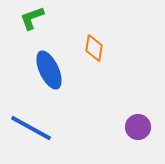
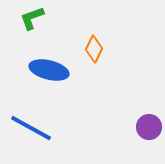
orange diamond: moved 1 px down; rotated 16 degrees clockwise
blue ellipse: rotated 51 degrees counterclockwise
purple circle: moved 11 px right
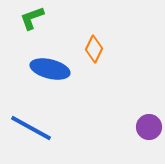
blue ellipse: moved 1 px right, 1 px up
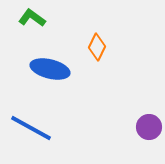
green L-shape: rotated 56 degrees clockwise
orange diamond: moved 3 px right, 2 px up
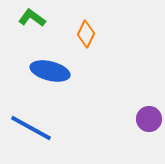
orange diamond: moved 11 px left, 13 px up
blue ellipse: moved 2 px down
purple circle: moved 8 px up
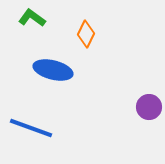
blue ellipse: moved 3 px right, 1 px up
purple circle: moved 12 px up
blue line: rotated 9 degrees counterclockwise
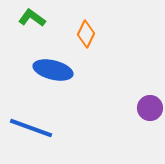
purple circle: moved 1 px right, 1 px down
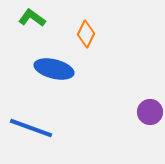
blue ellipse: moved 1 px right, 1 px up
purple circle: moved 4 px down
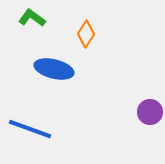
orange diamond: rotated 8 degrees clockwise
blue line: moved 1 px left, 1 px down
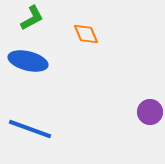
green L-shape: rotated 116 degrees clockwise
orange diamond: rotated 56 degrees counterclockwise
blue ellipse: moved 26 px left, 8 px up
